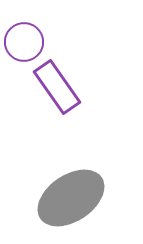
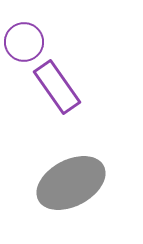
gray ellipse: moved 15 px up; rotated 6 degrees clockwise
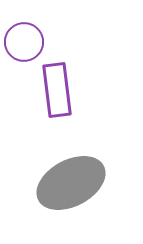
purple rectangle: moved 3 px down; rotated 28 degrees clockwise
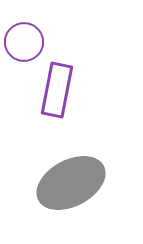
purple rectangle: rotated 18 degrees clockwise
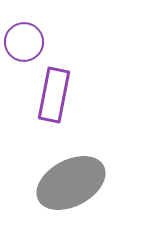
purple rectangle: moved 3 px left, 5 px down
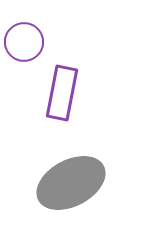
purple rectangle: moved 8 px right, 2 px up
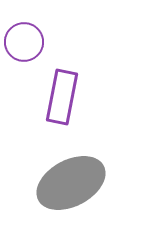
purple rectangle: moved 4 px down
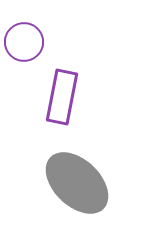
gray ellipse: moved 6 px right; rotated 72 degrees clockwise
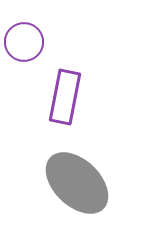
purple rectangle: moved 3 px right
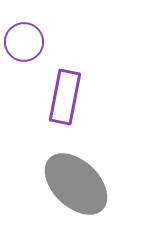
gray ellipse: moved 1 px left, 1 px down
